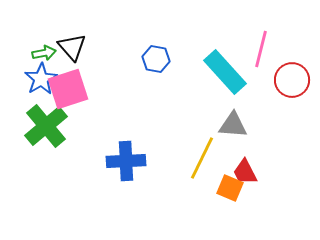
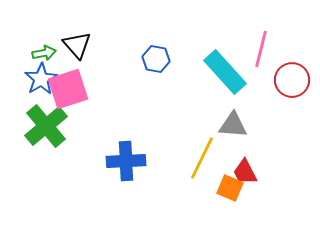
black triangle: moved 5 px right, 2 px up
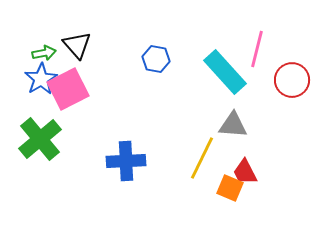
pink line: moved 4 px left
pink square: rotated 9 degrees counterclockwise
green cross: moved 6 px left, 13 px down
